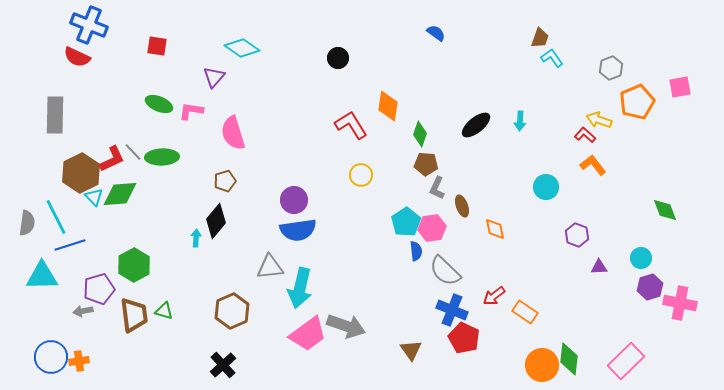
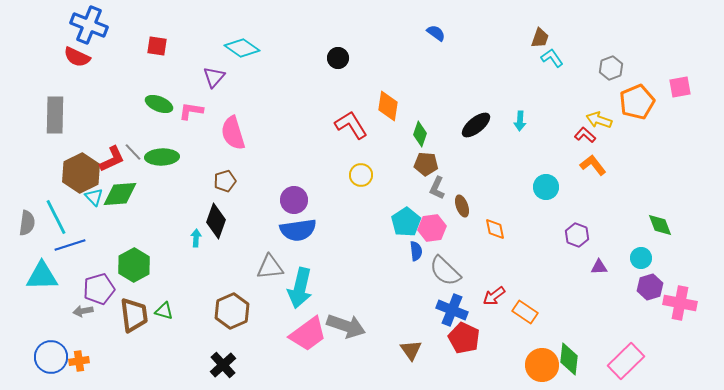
green diamond at (665, 210): moved 5 px left, 15 px down
black diamond at (216, 221): rotated 20 degrees counterclockwise
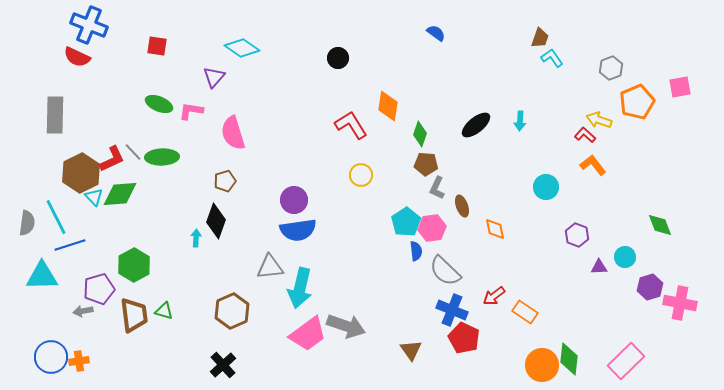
cyan circle at (641, 258): moved 16 px left, 1 px up
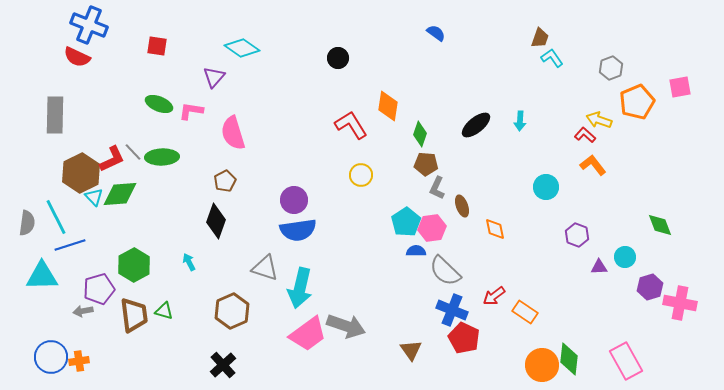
brown pentagon at (225, 181): rotated 10 degrees counterclockwise
cyan arrow at (196, 238): moved 7 px left, 24 px down; rotated 30 degrees counterclockwise
blue semicircle at (416, 251): rotated 84 degrees counterclockwise
gray triangle at (270, 267): moved 5 px left, 1 px down; rotated 24 degrees clockwise
pink rectangle at (626, 361): rotated 75 degrees counterclockwise
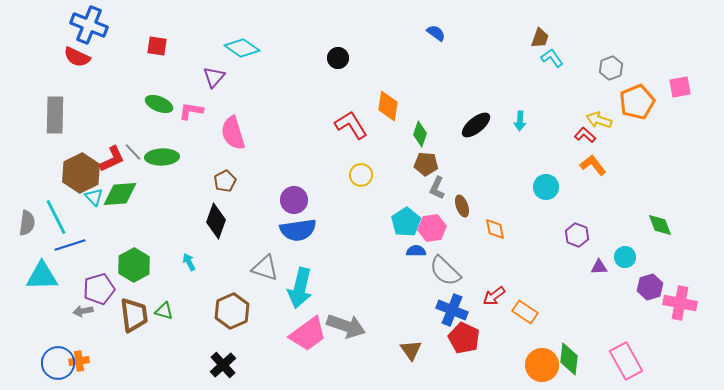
blue circle at (51, 357): moved 7 px right, 6 px down
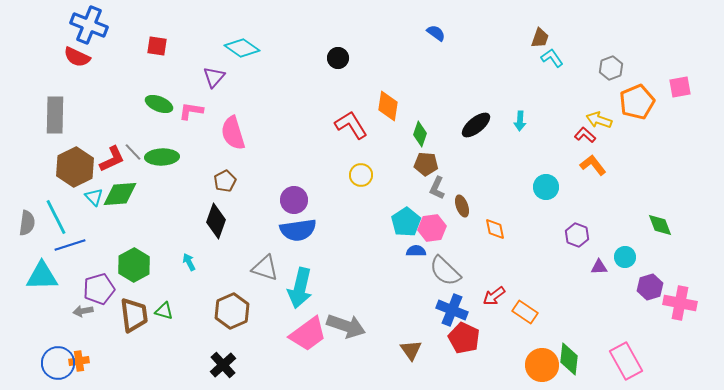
brown hexagon at (81, 173): moved 6 px left, 6 px up
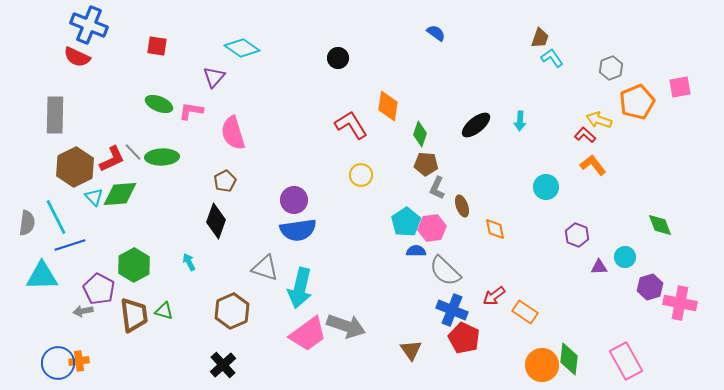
purple pentagon at (99, 289): rotated 28 degrees counterclockwise
